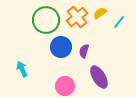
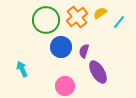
purple ellipse: moved 1 px left, 5 px up
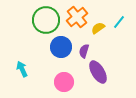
yellow semicircle: moved 2 px left, 15 px down
pink circle: moved 1 px left, 4 px up
